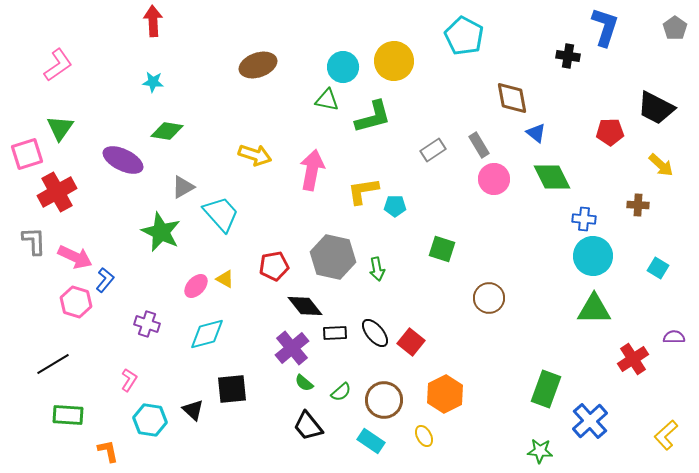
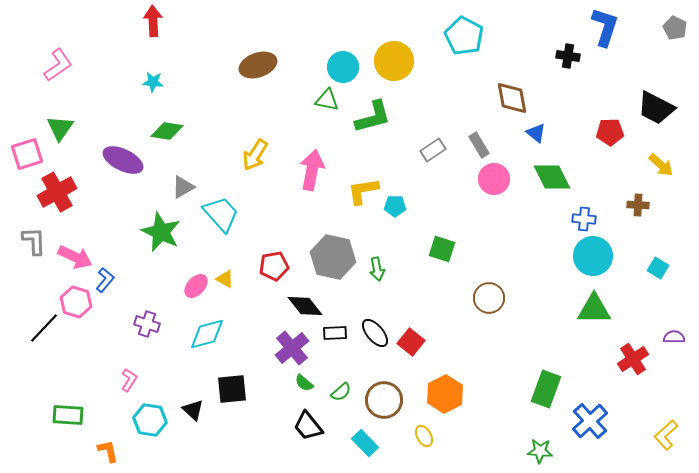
gray pentagon at (675, 28): rotated 10 degrees counterclockwise
yellow arrow at (255, 155): rotated 104 degrees clockwise
black line at (53, 364): moved 9 px left, 36 px up; rotated 16 degrees counterclockwise
cyan rectangle at (371, 441): moved 6 px left, 2 px down; rotated 12 degrees clockwise
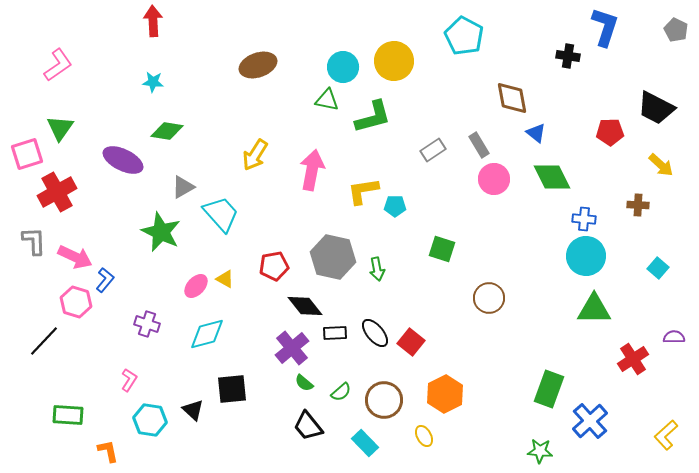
gray pentagon at (675, 28): moved 1 px right, 2 px down
cyan circle at (593, 256): moved 7 px left
cyan square at (658, 268): rotated 10 degrees clockwise
black line at (44, 328): moved 13 px down
green rectangle at (546, 389): moved 3 px right
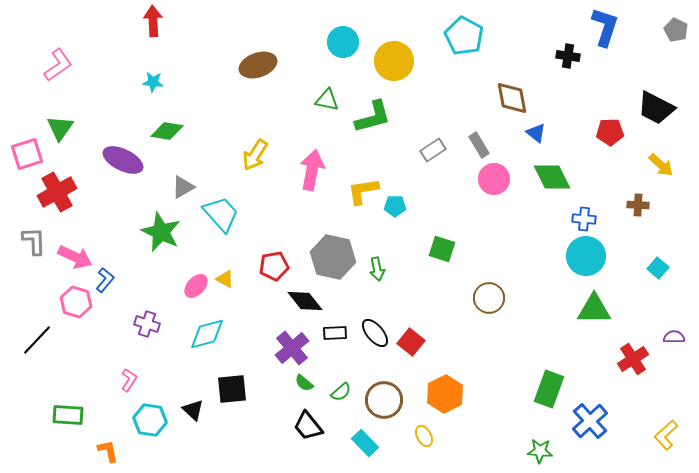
cyan circle at (343, 67): moved 25 px up
black diamond at (305, 306): moved 5 px up
black line at (44, 341): moved 7 px left, 1 px up
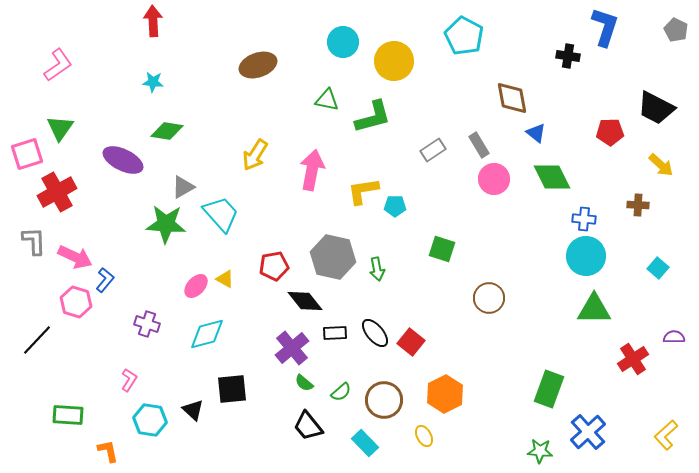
green star at (161, 232): moved 5 px right, 8 px up; rotated 21 degrees counterclockwise
blue cross at (590, 421): moved 2 px left, 11 px down
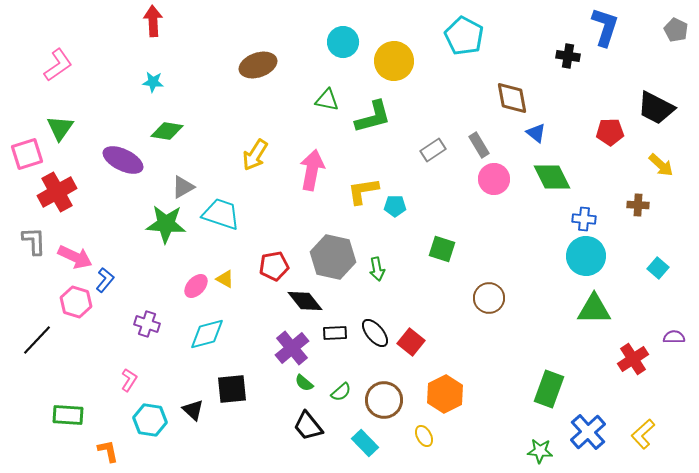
cyan trapezoid at (221, 214): rotated 30 degrees counterclockwise
yellow L-shape at (666, 435): moved 23 px left, 1 px up
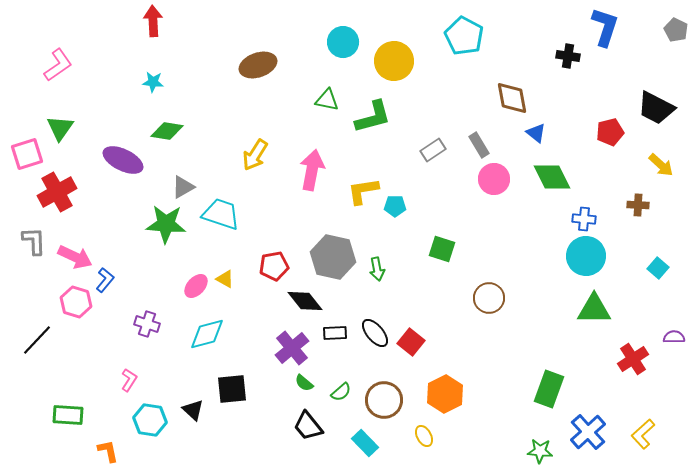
red pentagon at (610, 132): rotated 12 degrees counterclockwise
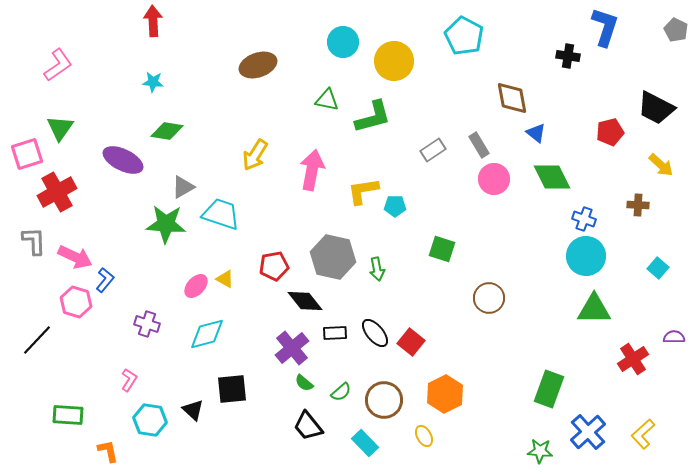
blue cross at (584, 219): rotated 15 degrees clockwise
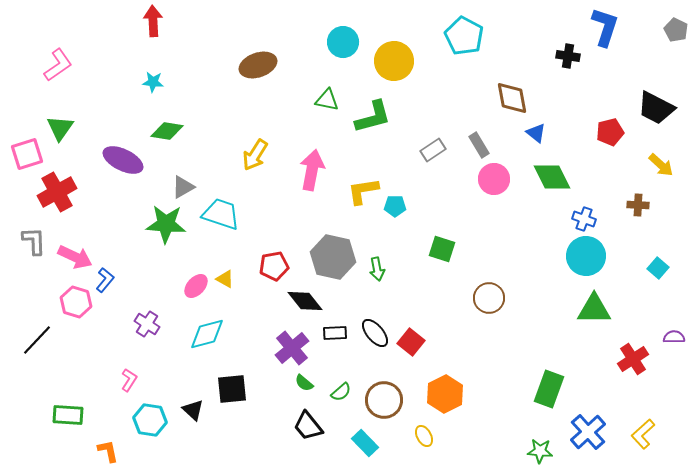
purple cross at (147, 324): rotated 15 degrees clockwise
